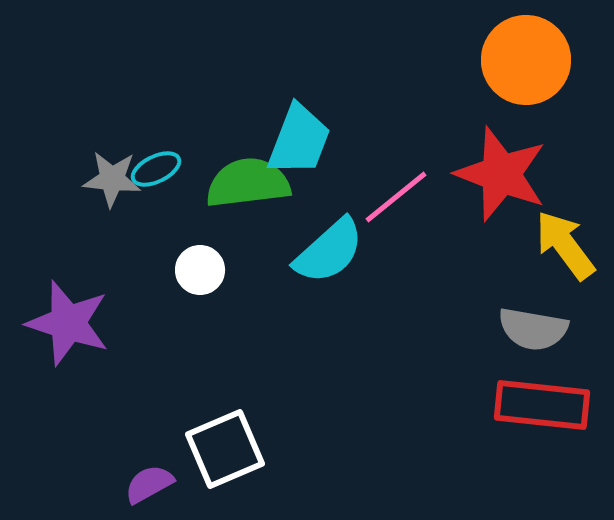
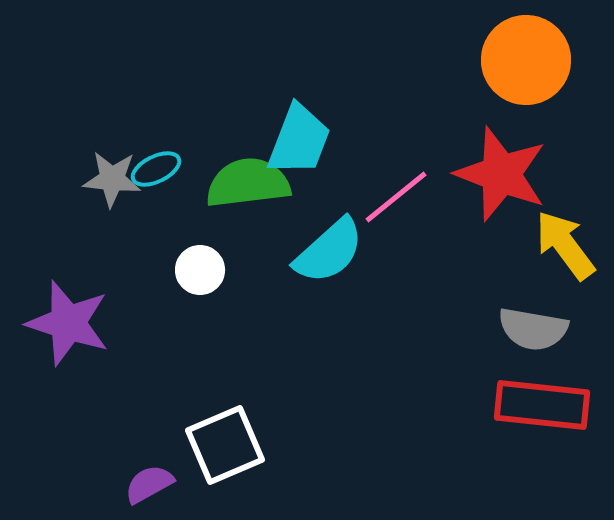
white square: moved 4 px up
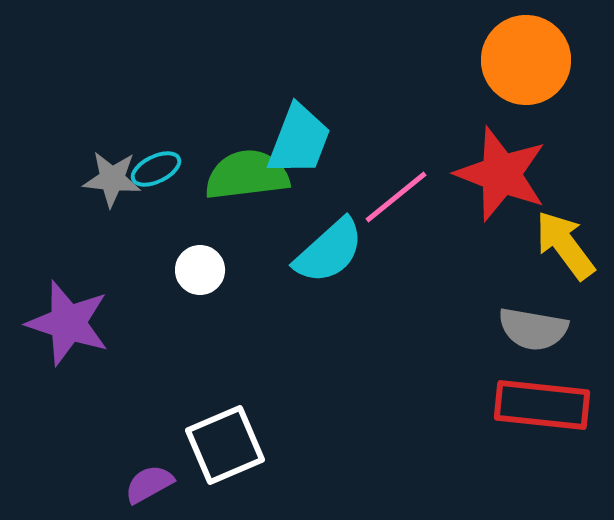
green semicircle: moved 1 px left, 8 px up
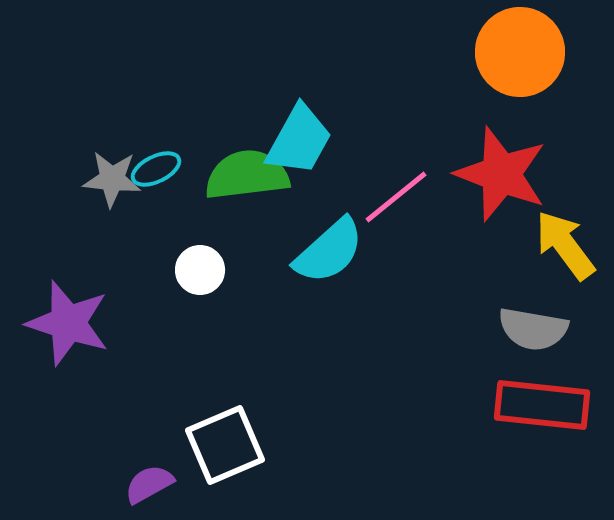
orange circle: moved 6 px left, 8 px up
cyan trapezoid: rotated 8 degrees clockwise
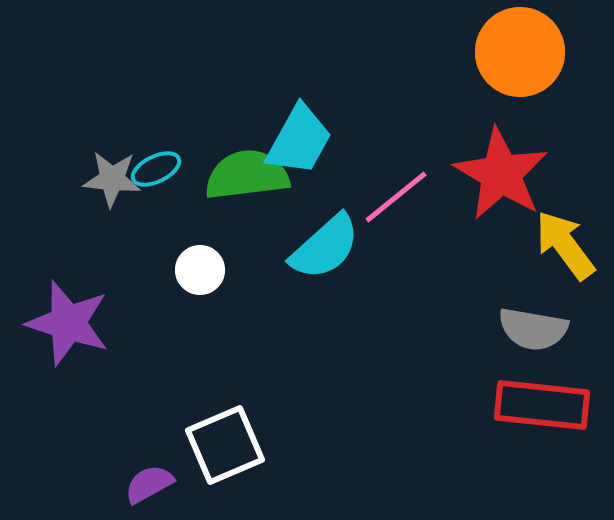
red star: rotated 10 degrees clockwise
cyan semicircle: moved 4 px left, 4 px up
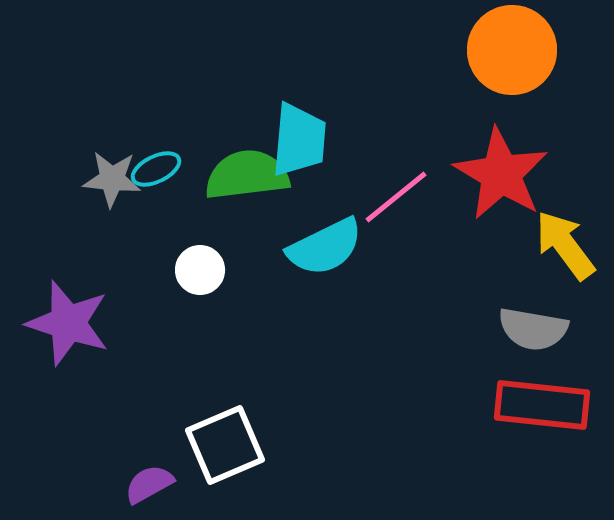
orange circle: moved 8 px left, 2 px up
cyan trapezoid: rotated 24 degrees counterclockwise
cyan semicircle: rotated 16 degrees clockwise
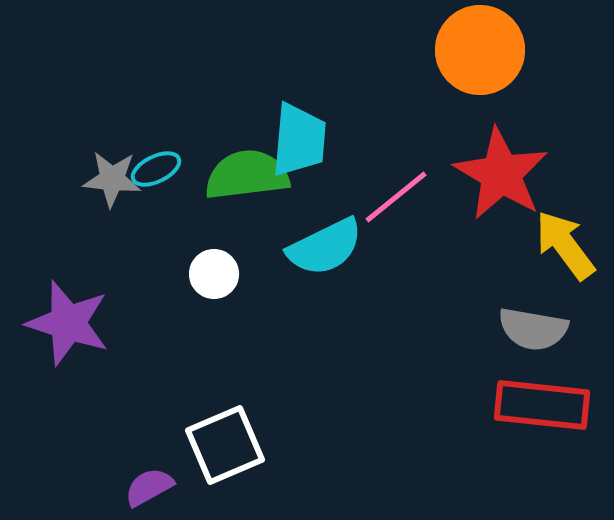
orange circle: moved 32 px left
white circle: moved 14 px right, 4 px down
purple semicircle: moved 3 px down
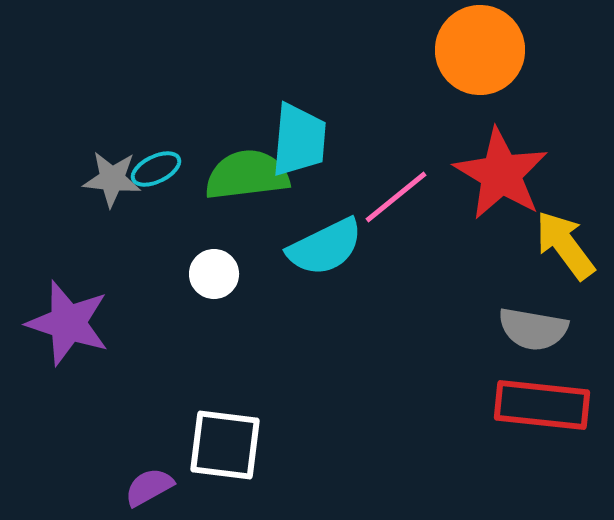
white square: rotated 30 degrees clockwise
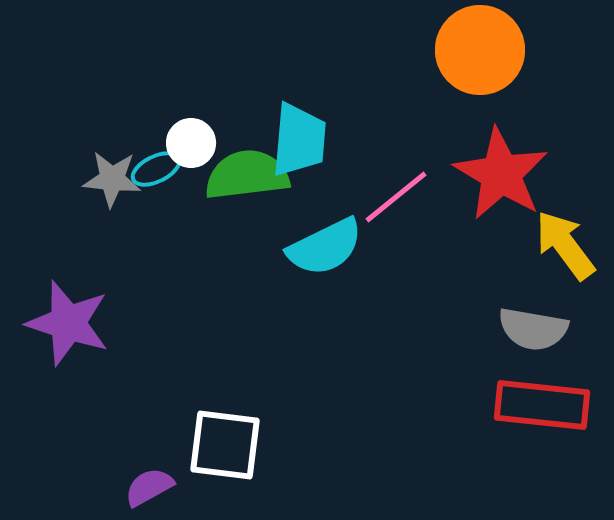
white circle: moved 23 px left, 131 px up
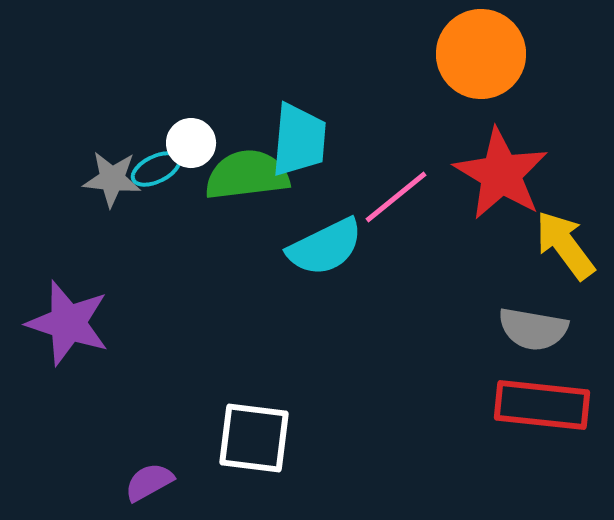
orange circle: moved 1 px right, 4 px down
white square: moved 29 px right, 7 px up
purple semicircle: moved 5 px up
